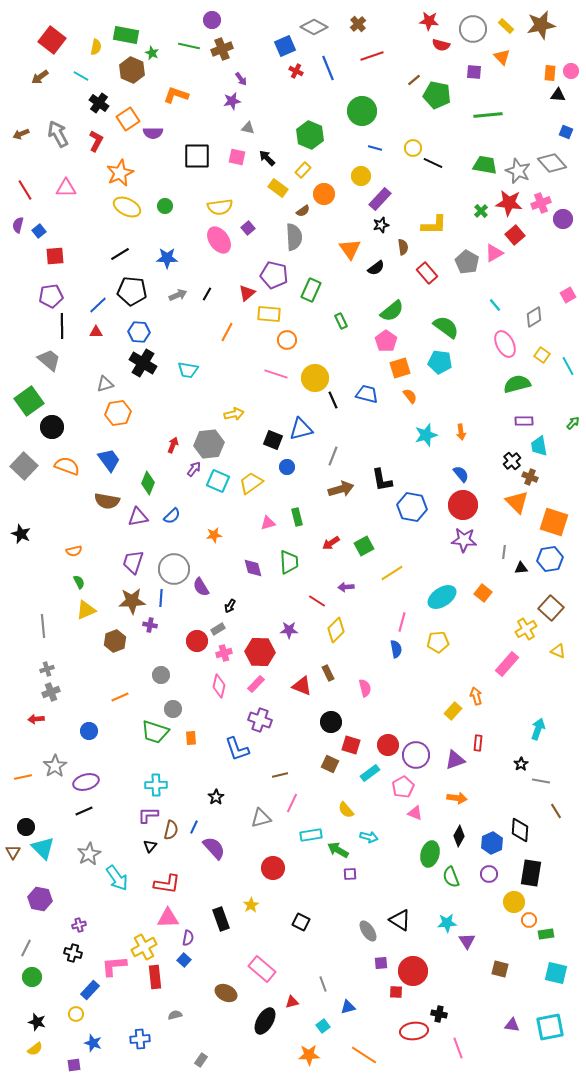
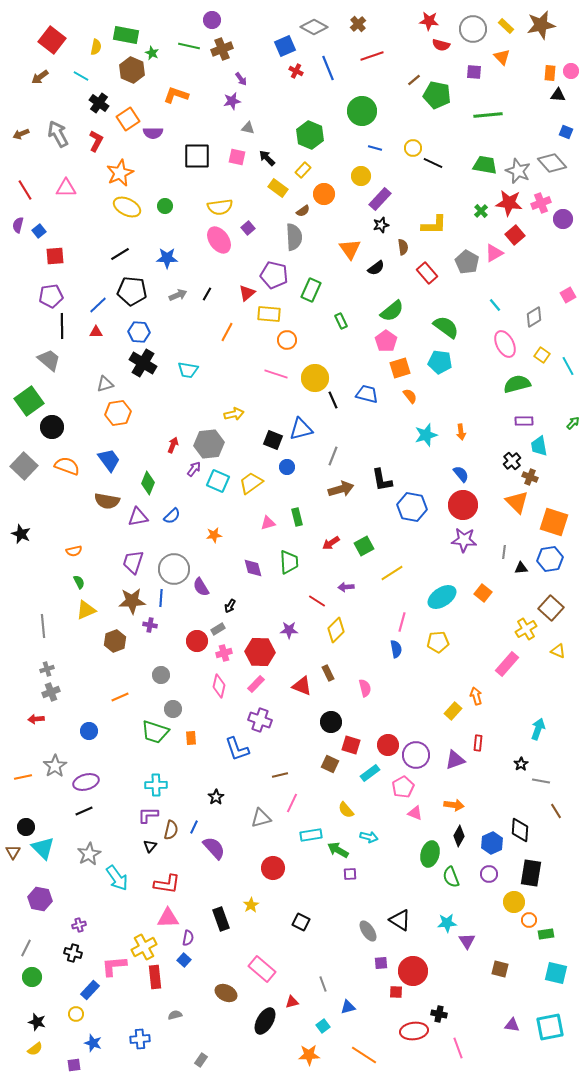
orange arrow at (457, 798): moved 3 px left, 7 px down
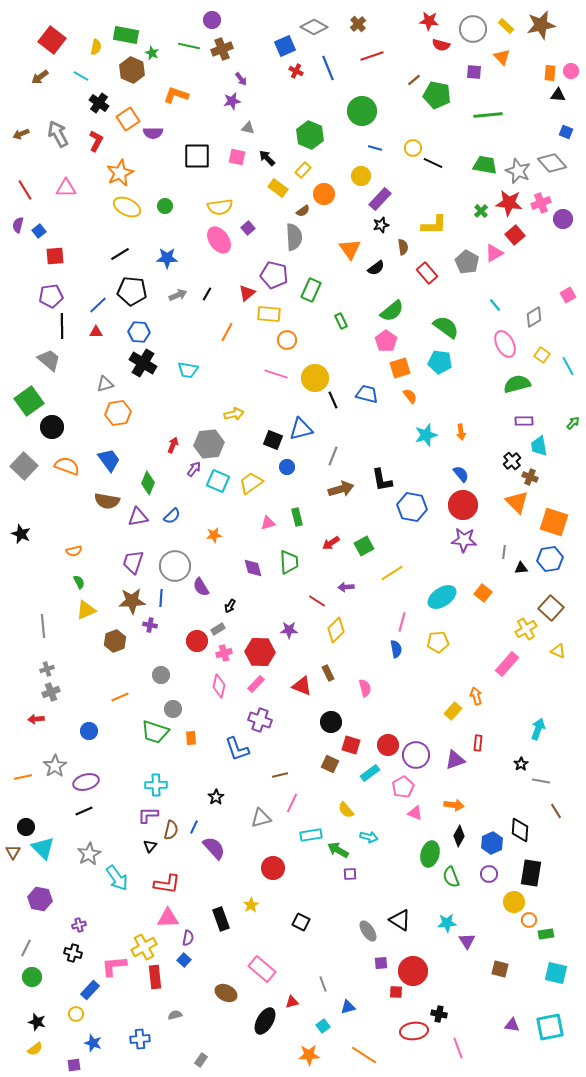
gray circle at (174, 569): moved 1 px right, 3 px up
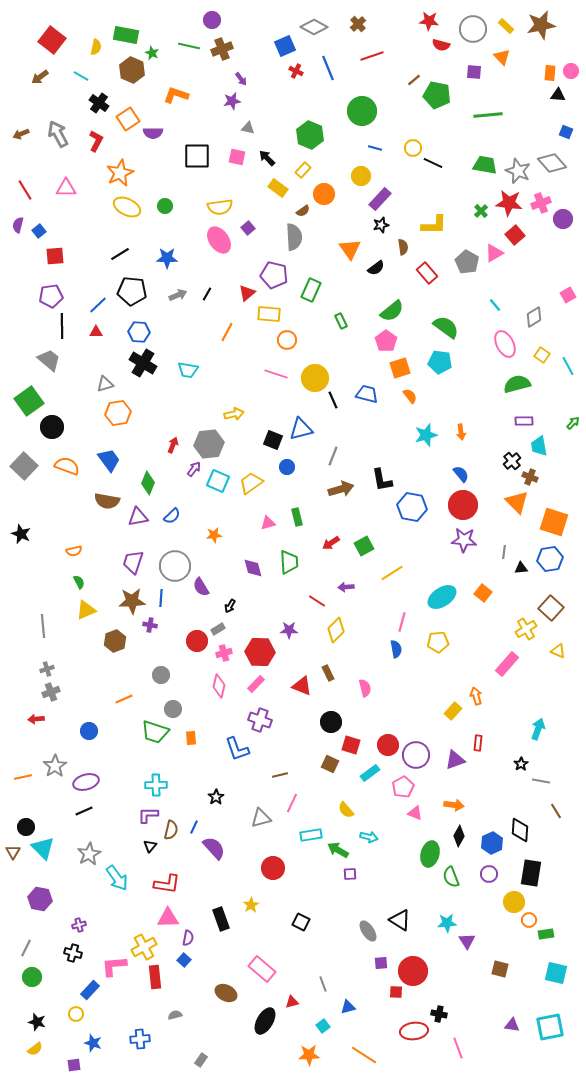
orange line at (120, 697): moved 4 px right, 2 px down
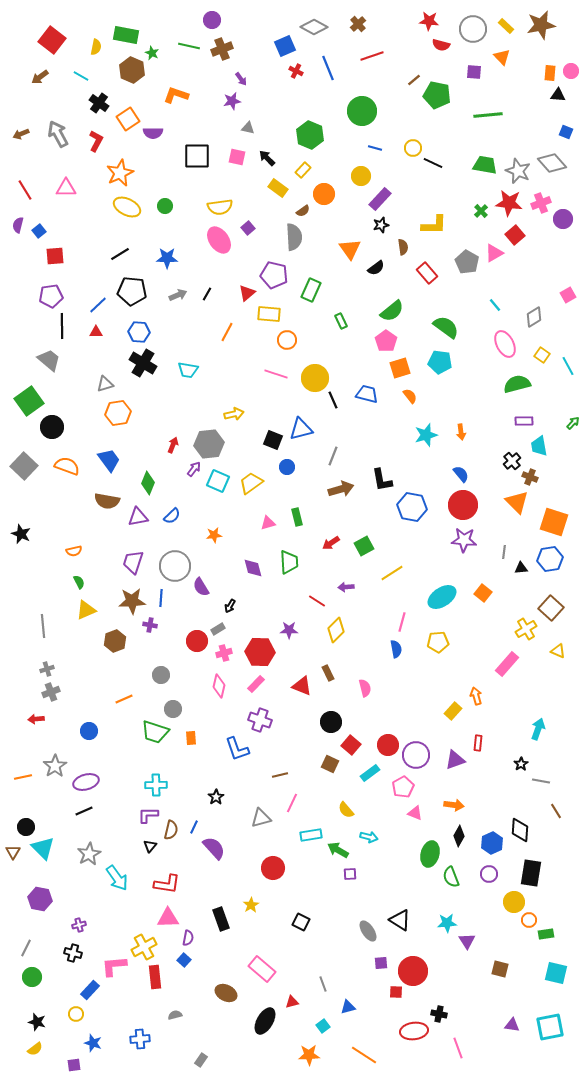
red square at (351, 745): rotated 24 degrees clockwise
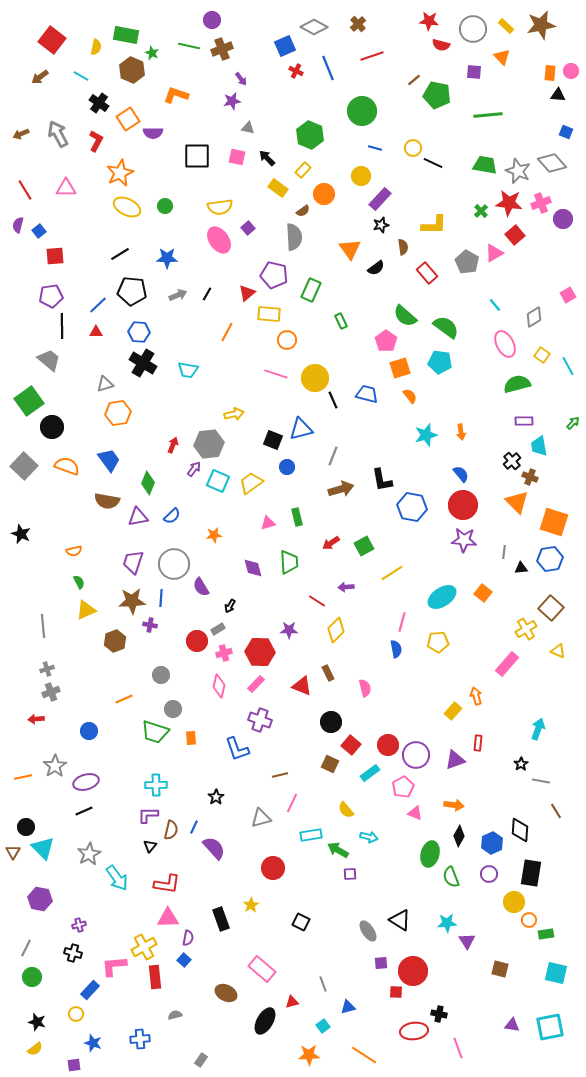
green semicircle at (392, 311): moved 13 px right, 5 px down; rotated 80 degrees clockwise
gray circle at (175, 566): moved 1 px left, 2 px up
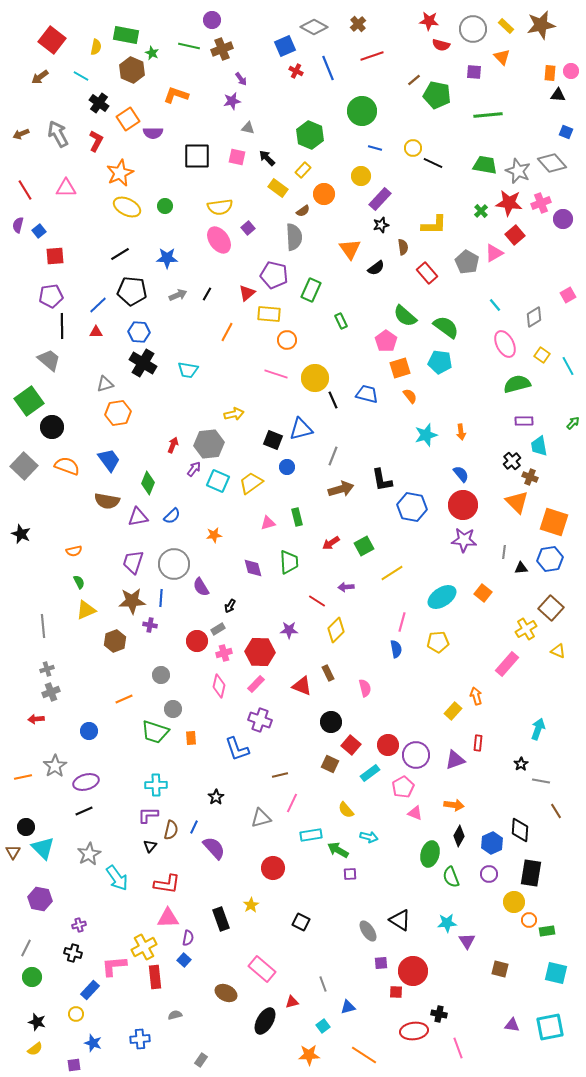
green rectangle at (546, 934): moved 1 px right, 3 px up
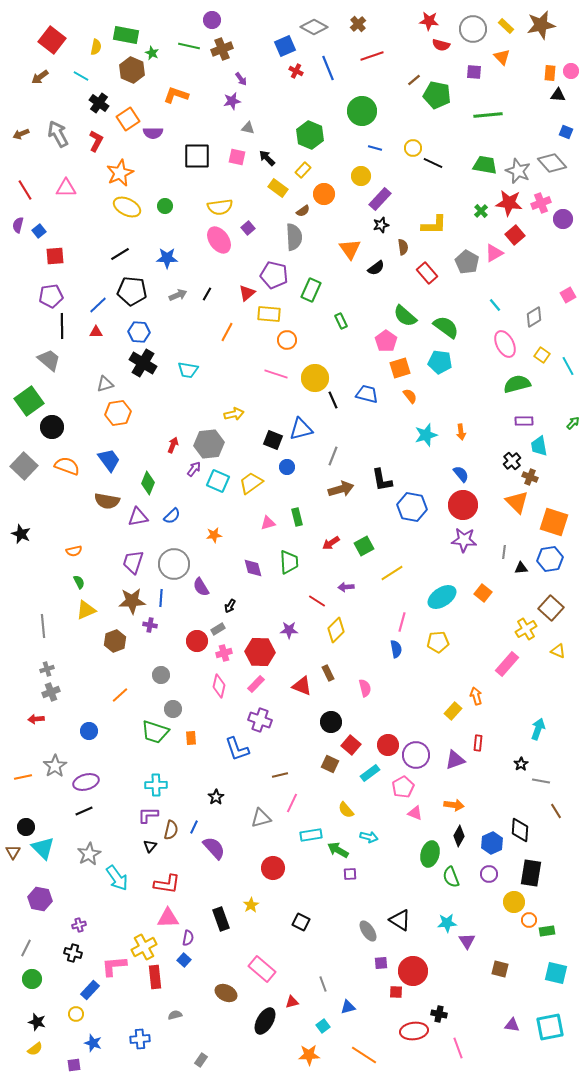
orange line at (124, 699): moved 4 px left, 4 px up; rotated 18 degrees counterclockwise
green circle at (32, 977): moved 2 px down
